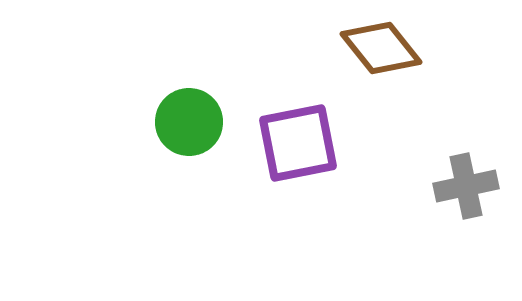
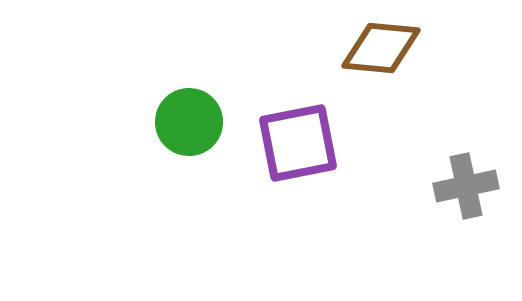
brown diamond: rotated 46 degrees counterclockwise
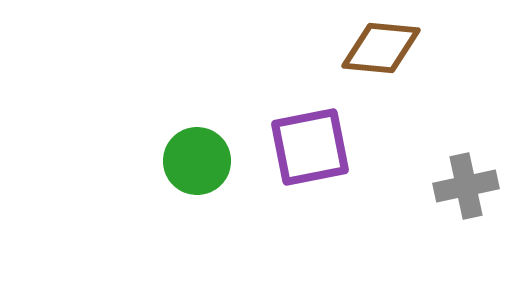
green circle: moved 8 px right, 39 px down
purple square: moved 12 px right, 4 px down
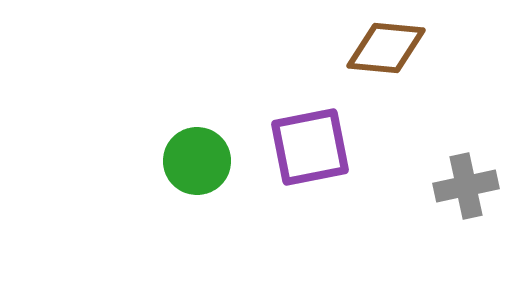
brown diamond: moved 5 px right
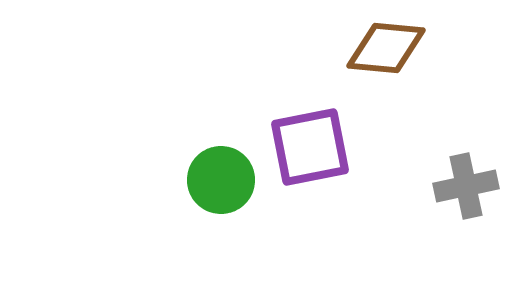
green circle: moved 24 px right, 19 px down
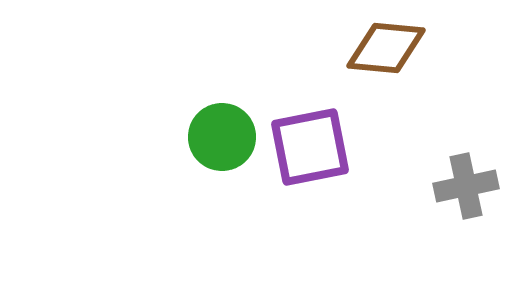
green circle: moved 1 px right, 43 px up
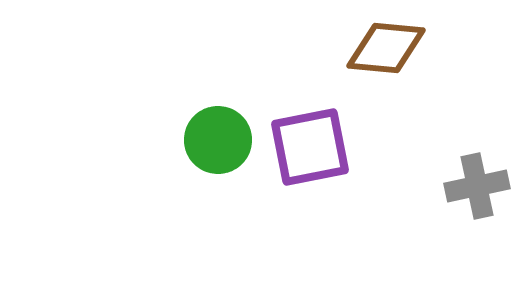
green circle: moved 4 px left, 3 px down
gray cross: moved 11 px right
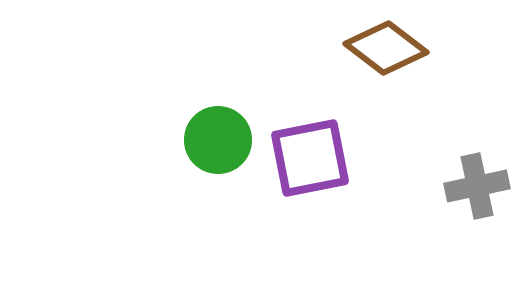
brown diamond: rotated 32 degrees clockwise
purple square: moved 11 px down
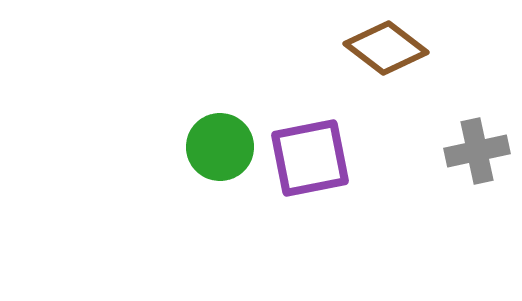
green circle: moved 2 px right, 7 px down
gray cross: moved 35 px up
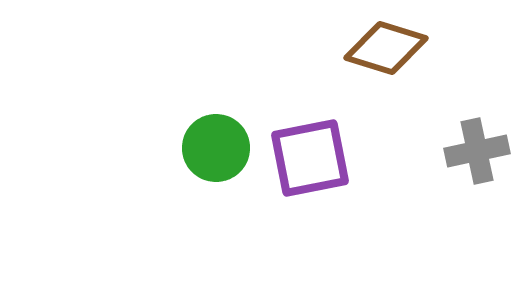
brown diamond: rotated 20 degrees counterclockwise
green circle: moved 4 px left, 1 px down
